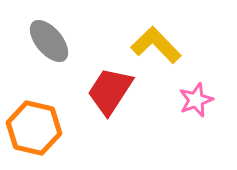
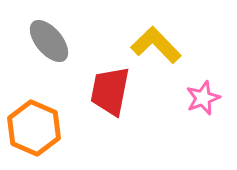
red trapezoid: rotated 22 degrees counterclockwise
pink star: moved 7 px right, 2 px up
orange hexagon: rotated 10 degrees clockwise
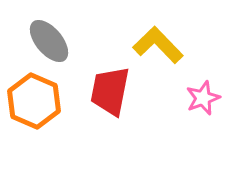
yellow L-shape: moved 2 px right
orange hexagon: moved 27 px up
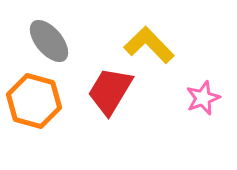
yellow L-shape: moved 9 px left
red trapezoid: rotated 20 degrees clockwise
orange hexagon: rotated 8 degrees counterclockwise
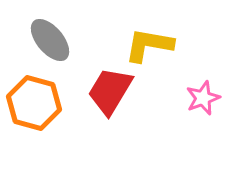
gray ellipse: moved 1 px right, 1 px up
yellow L-shape: rotated 36 degrees counterclockwise
orange hexagon: moved 2 px down
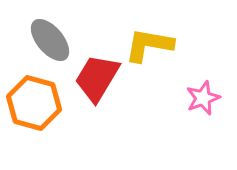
red trapezoid: moved 13 px left, 13 px up
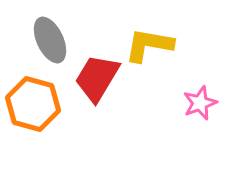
gray ellipse: rotated 15 degrees clockwise
pink star: moved 3 px left, 5 px down
orange hexagon: moved 1 px left, 1 px down
